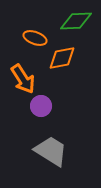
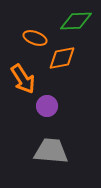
purple circle: moved 6 px right
gray trapezoid: rotated 27 degrees counterclockwise
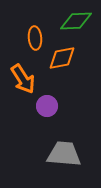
orange ellipse: rotated 65 degrees clockwise
gray trapezoid: moved 13 px right, 3 px down
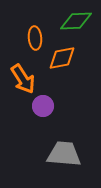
purple circle: moved 4 px left
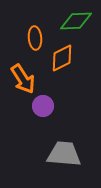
orange diamond: rotated 16 degrees counterclockwise
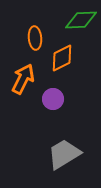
green diamond: moved 5 px right, 1 px up
orange arrow: rotated 120 degrees counterclockwise
purple circle: moved 10 px right, 7 px up
gray trapezoid: rotated 36 degrees counterclockwise
